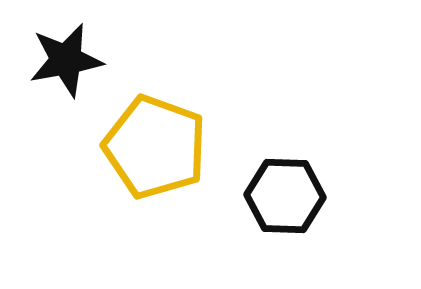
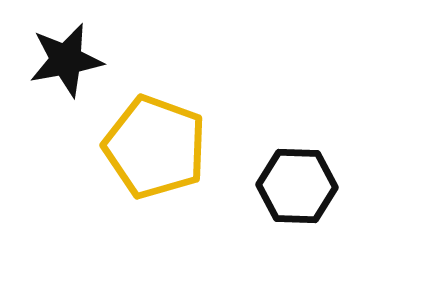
black hexagon: moved 12 px right, 10 px up
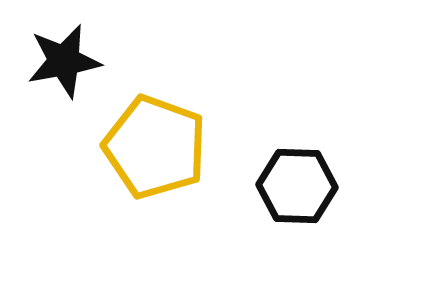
black star: moved 2 px left, 1 px down
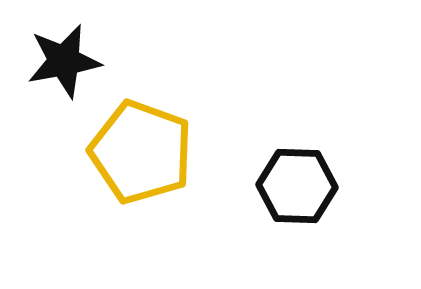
yellow pentagon: moved 14 px left, 5 px down
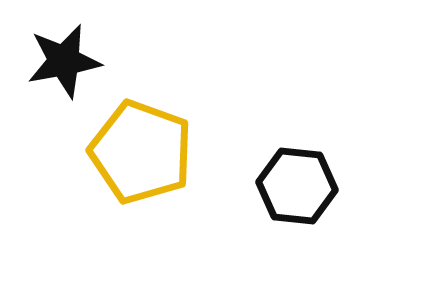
black hexagon: rotated 4 degrees clockwise
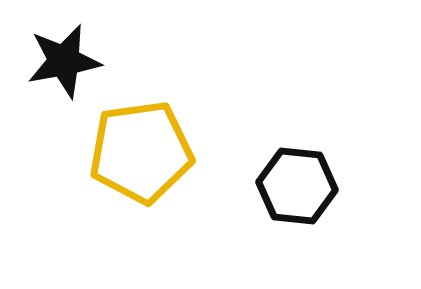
yellow pentagon: rotated 28 degrees counterclockwise
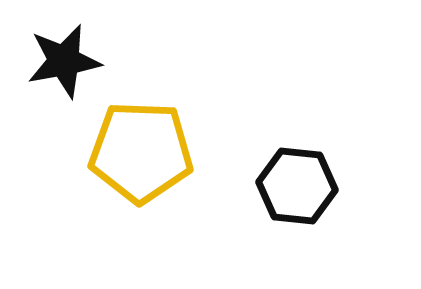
yellow pentagon: rotated 10 degrees clockwise
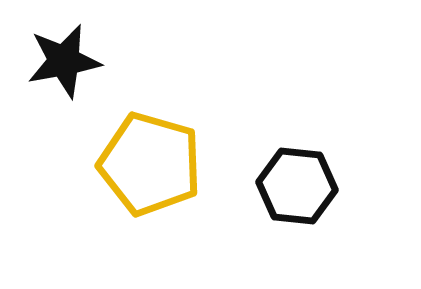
yellow pentagon: moved 9 px right, 12 px down; rotated 14 degrees clockwise
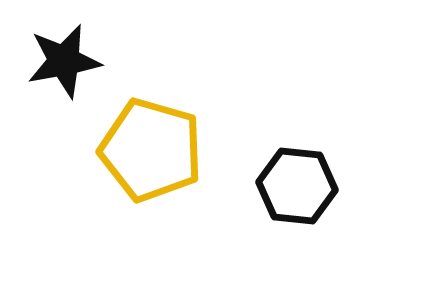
yellow pentagon: moved 1 px right, 14 px up
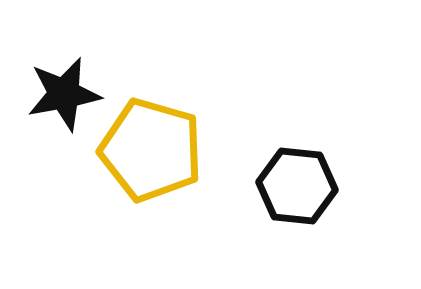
black star: moved 33 px down
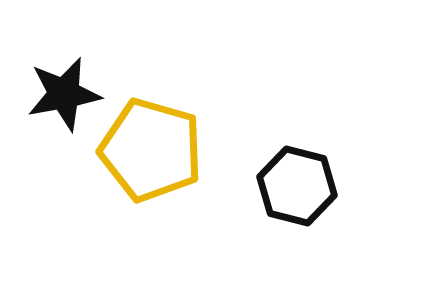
black hexagon: rotated 8 degrees clockwise
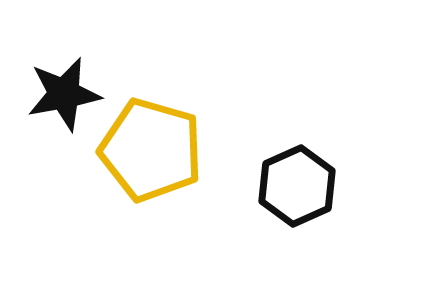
black hexagon: rotated 22 degrees clockwise
